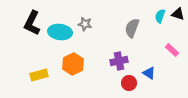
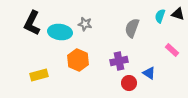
orange hexagon: moved 5 px right, 4 px up; rotated 10 degrees counterclockwise
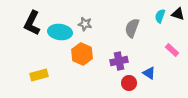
orange hexagon: moved 4 px right, 6 px up
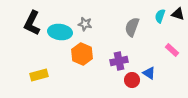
gray semicircle: moved 1 px up
red circle: moved 3 px right, 3 px up
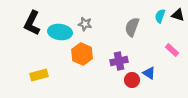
black triangle: moved 1 px down
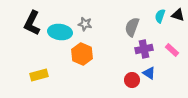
purple cross: moved 25 px right, 12 px up
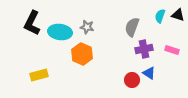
gray star: moved 2 px right, 3 px down
pink rectangle: rotated 24 degrees counterclockwise
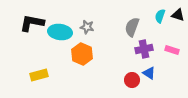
black L-shape: rotated 75 degrees clockwise
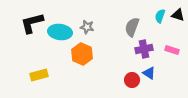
black L-shape: rotated 25 degrees counterclockwise
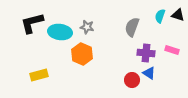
purple cross: moved 2 px right, 4 px down; rotated 18 degrees clockwise
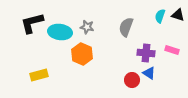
gray semicircle: moved 6 px left
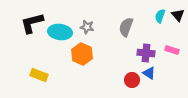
black triangle: rotated 32 degrees clockwise
yellow rectangle: rotated 36 degrees clockwise
